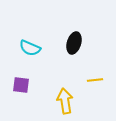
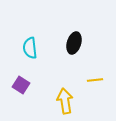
cyan semicircle: rotated 60 degrees clockwise
purple square: rotated 24 degrees clockwise
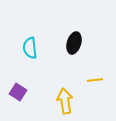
purple square: moved 3 px left, 7 px down
